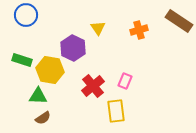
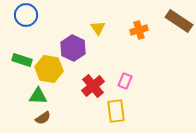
yellow hexagon: moved 1 px left, 1 px up
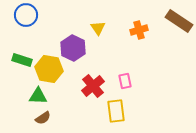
pink rectangle: rotated 35 degrees counterclockwise
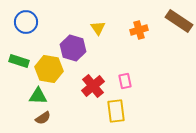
blue circle: moved 7 px down
purple hexagon: rotated 10 degrees counterclockwise
green rectangle: moved 3 px left, 1 px down
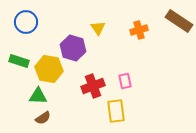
red cross: rotated 20 degrees clockwise
